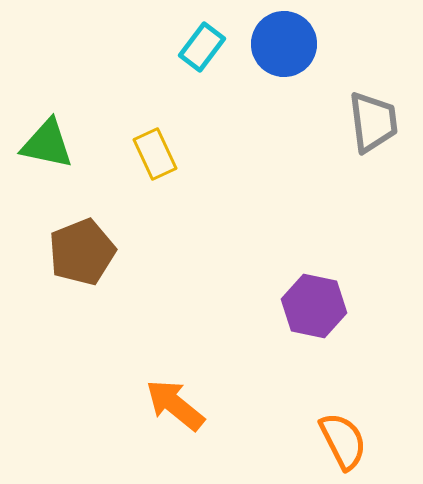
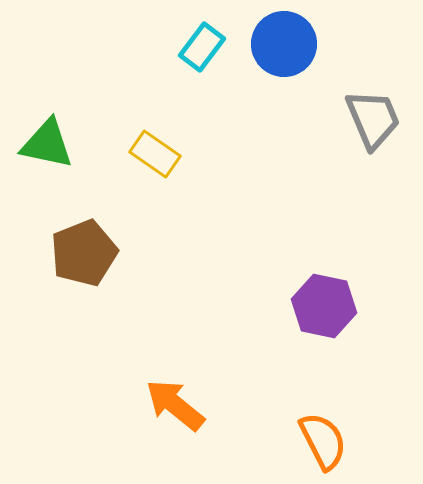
gray trapezoid: moved 3 px up; rotated 16 degrees counterclockwise
yellow rectangle: rotated 30 degrees counterclockwise
brown pentagon: moved 2 px right, 1 px down
purple hexagon: moved 10 px right
orange semicircle: moved 20 px left
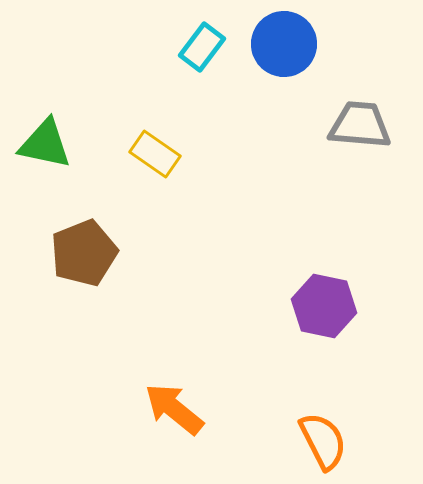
gray trapezoid: moved 13 px left, 6 px down; rotated 62 degrees counterclockwise
green triangle: moved 2 px left
orange arrow: moved 1 px left, 4 px down
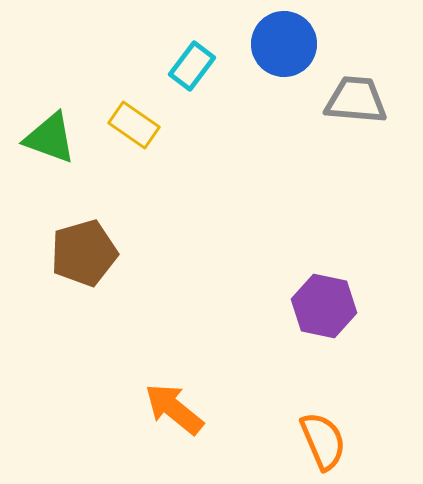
cyan rectangle: moved 10 px left, 19 px down
gray trapezoid: moved 4 px left, 25 px up
green triangle: moved 5 px right, 6 px up; rotated 8 degrees clockwise
yellow rectangle: moved 21 px left, 29 px up
brown pentagon: rotated 6 degrees clockwise
orange semicircle: rotated 4 degrees clockwise
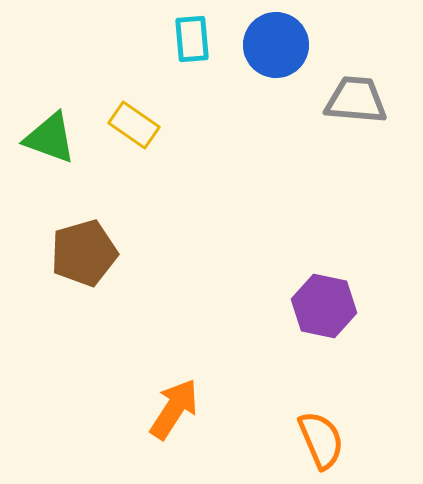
blue circle: moved 8 px left, 1 px down
cyan rectangle: moved 27 px up; rotated 42 degrees counterclockwise
orange arrow: rotated 84 degrees clockwise
orange semicircle: moved 2 px left, 1 px up
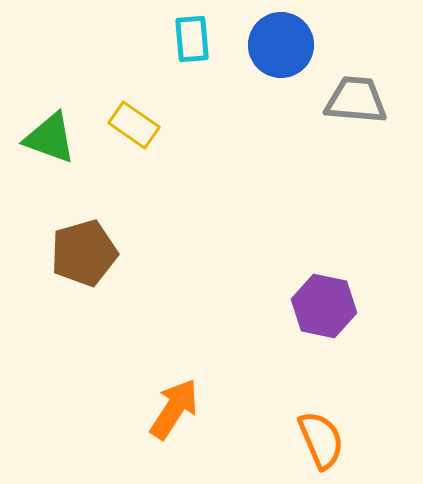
blue circle: moved 5 px right
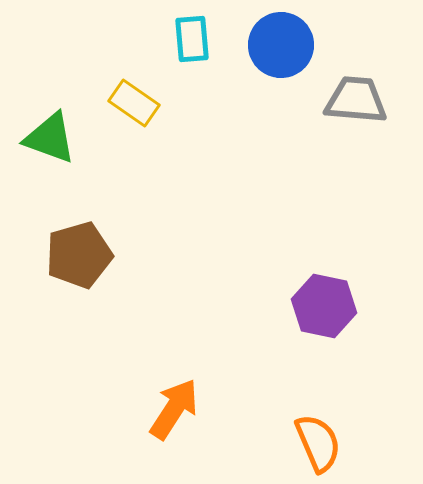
yellow rectangle: moved 22 px up
brown pentagon: moved 5 px left, 2 px down
orange semicircle: moved 3 px left, 3 px down
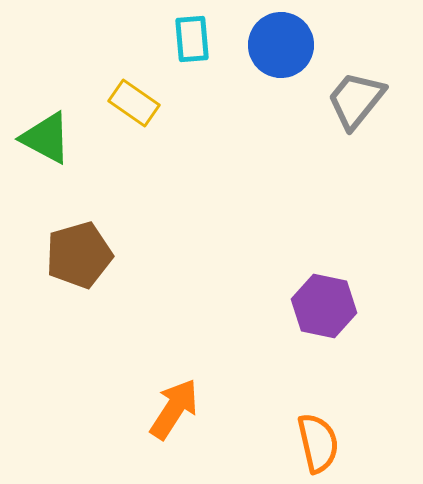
gray trapezoid: rotated 56 degrees counterclockwise
green triangle: moved 4 px left; rotated 8 degrees clockwise
orange semicircle: rotated 10 degrees clockwise
